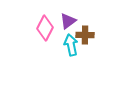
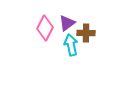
purple triangle: moved 1 px left, 2 px down
brown cross: moved 1 px right, 2 px up
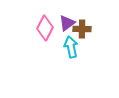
brown cross: moved 4 px left, 4 px up
cyan arrow: moved 2 px down
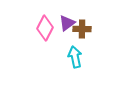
cyan arrow: moved 4 px right, 10 px down
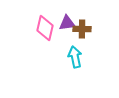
purple triangle: rotated 30 degrees clockwise
pink diamond: rotated 15 degrees counterclockwise
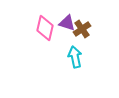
purple triangle: rotated 24 degrees clockwise
brown cross: rotated 36 degrees counterclockwise
